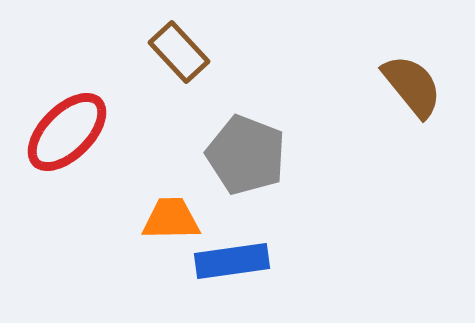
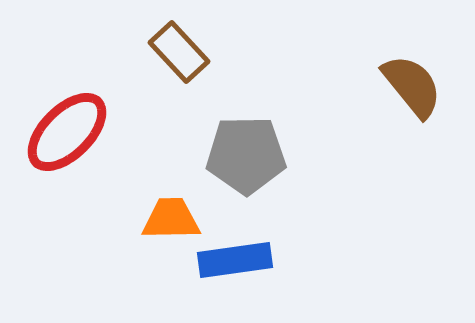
gray pentagon: rotated 22 degrees counterclockwise
blue rectangle: moved 3 px right, 1 px up
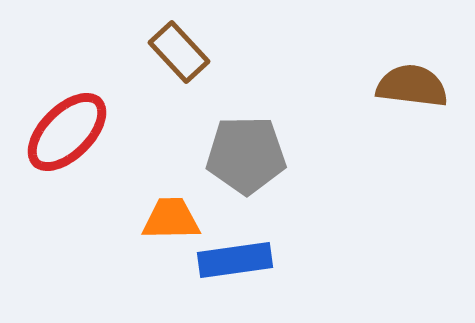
brown semicircle: rotated 44 degrees counterclockwise
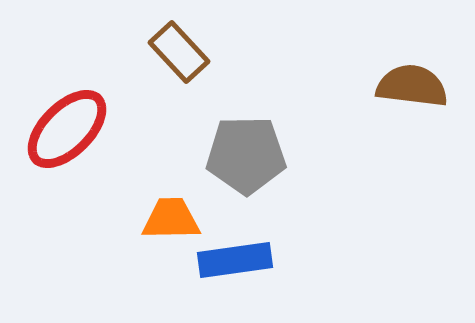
red ellipse: moved 3 px up
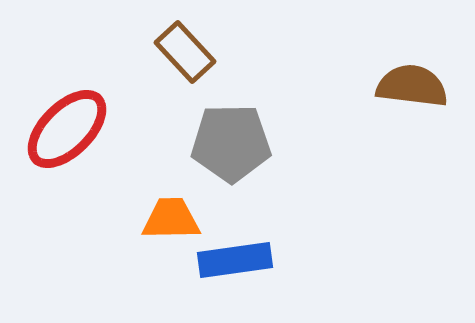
brown rectangle: moved 6 px right
gray pentagon: moved 15 px left, 12 px up
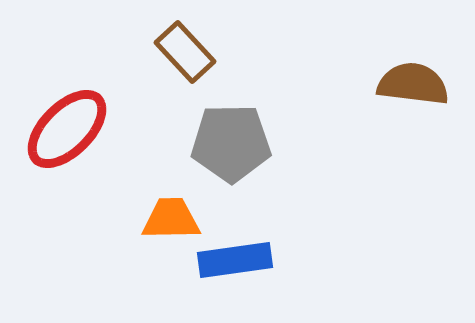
brown semicircle: moved 1 px right, 2 px up
